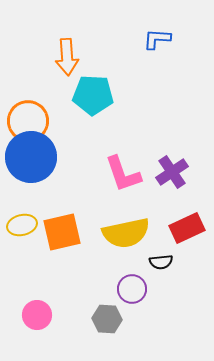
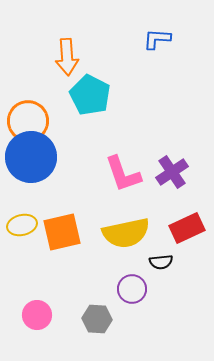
cyan pentagon: moved 3 px left; rotated 24 degrees clockwise
gray hexagon: moved 10 px left
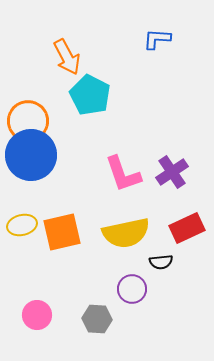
orange arrow: rotated 24 degrees counterclockwise
blue circle: moved 2 px up
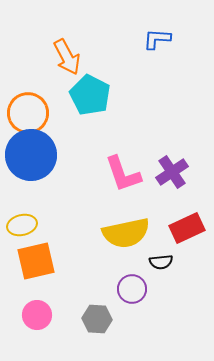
orange circle: moved 8 px up
orange square: moved 26 px left, 29 px down
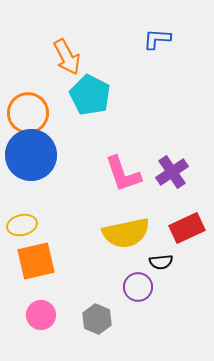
purple circle: moved 6 px right, 2 px up
pink circle: moved 4 px right
gray hexagon: rotated 20 degrees clockwise
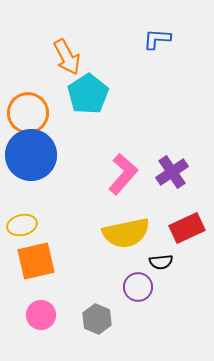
cyan pentagon: moved 2 px left, 1 px up; rotated 12 degrees clockwise
pink L-shape: rotated 120 degrees counterclockwise
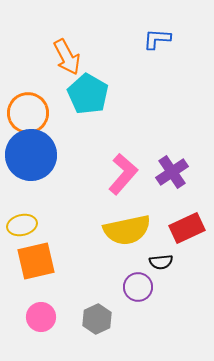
cyan pentagon: rotated 9 degrees counterclockwise
yellow semicircle: moved 1 px right, 3 px up
pink circle: moved 2 px down
gray hexagon: rotated 12 degrees clockwise
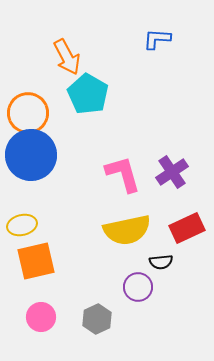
pink L-shape: rotated 57 degrees counterclockwise
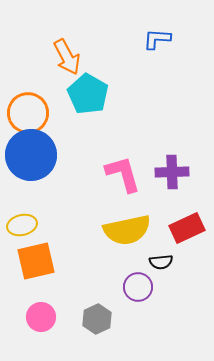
purple cross: rotated 32 degrees clockwise
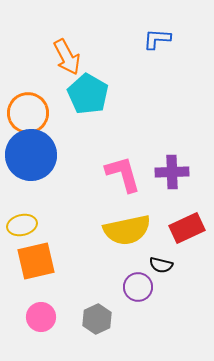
black semicircle: moved 3 px down; rotated 20 degrees clockwise
